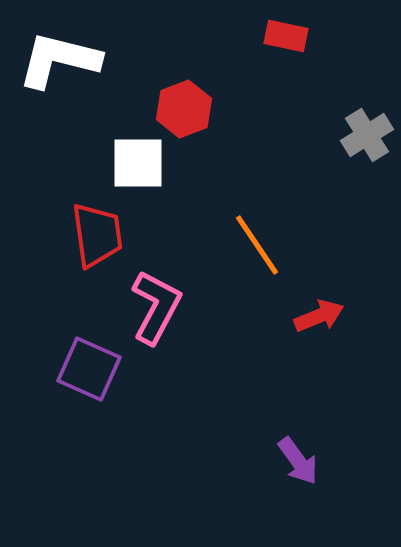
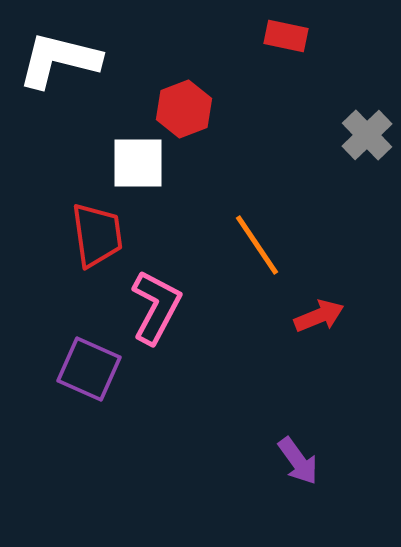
gray cross: rotated 12 degrees counterclockwise
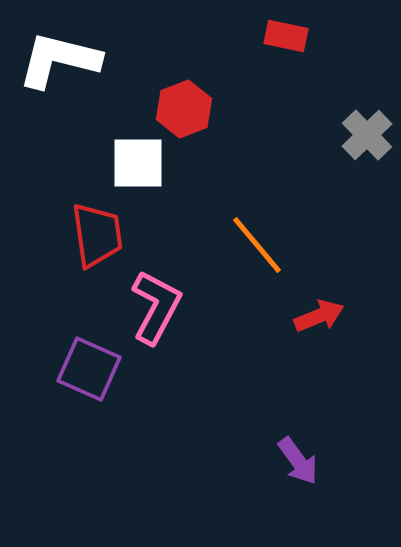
orange line: rotated 6 degrees counterclockwise
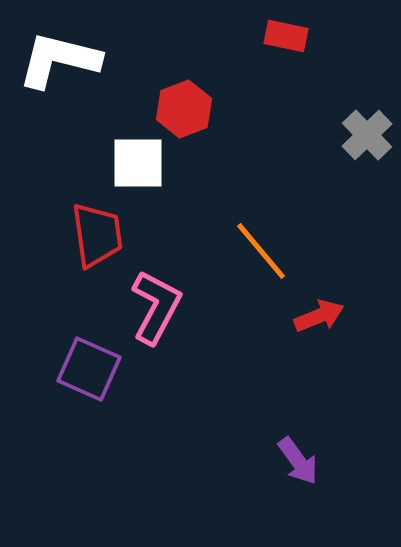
orange line: moved 4 px right, 6 px down
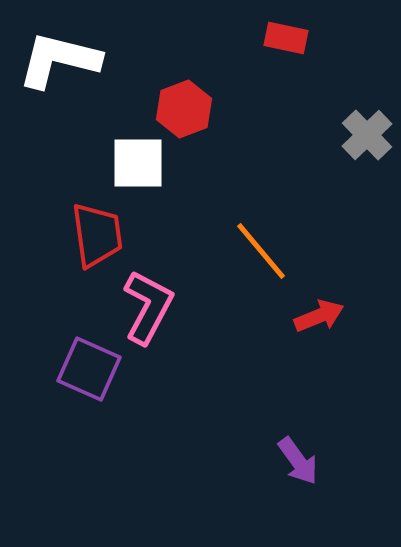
red rectangle: moved 2 px down
pink L-shape: moved 8 px left
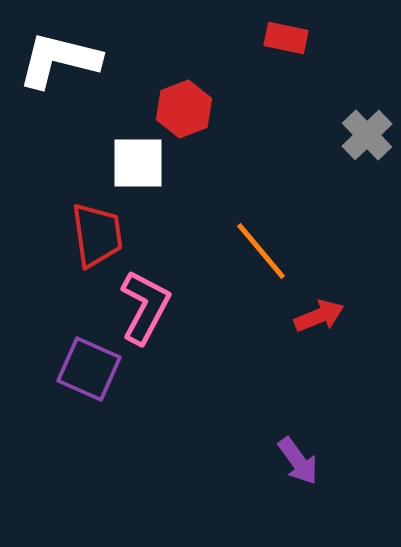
pink L-shape: moved 3 px left
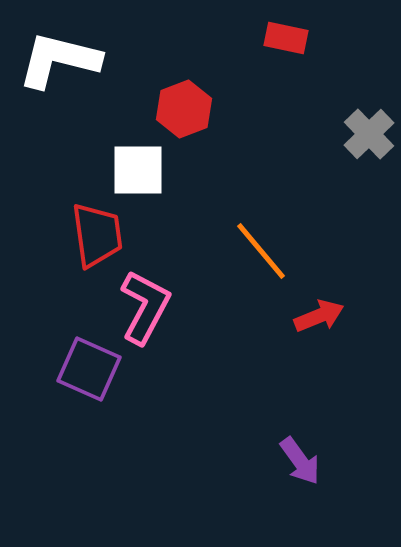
gray cross: moved 2 px right, 1 px up
white square: moved 7 px down
purple arrow: moved 2 px right
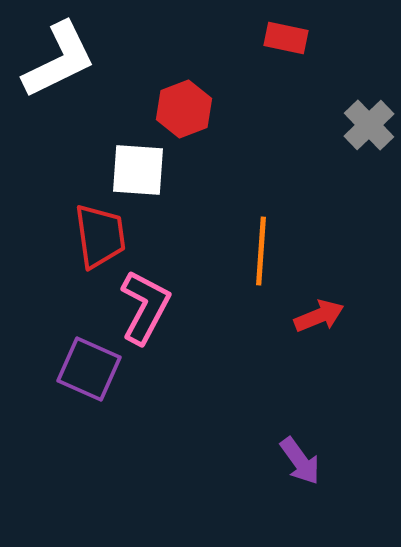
white L-shape: rotated 140 degrees clockwise
gray cross: moved 9 px up
white square: rotated 4 degrees clockwise
red trapezoid: moved 3 px right, 1 px down
orange line: rotated 44 degrees clockwise
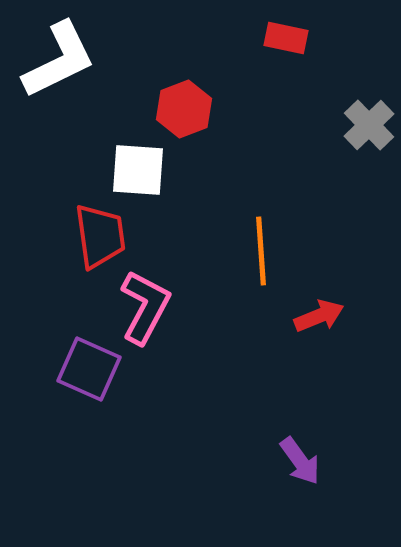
orange line: rotated 8 degrees counterclockwise
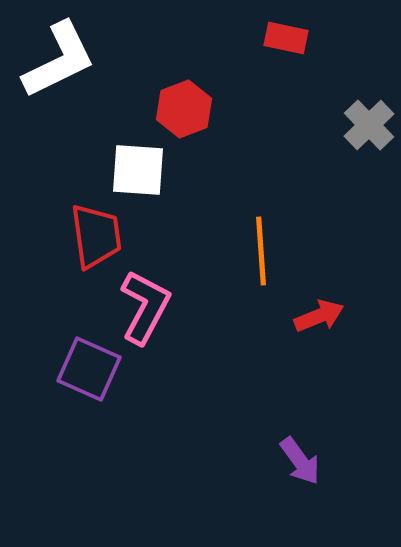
red trapezoid: moved 4 px left
